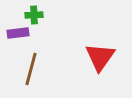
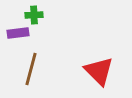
red triangle: moved 1 px left, 14 px down; rotated 20 degrees counterclockwise
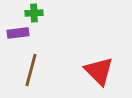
green cross: moved 2 px up
brown line: moved 1 px down
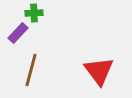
purple rectangle: rotated 40 degrees counterclockwise
red triangle: rotated 8 degrees clockwise
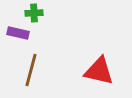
purple rectangle: rotated 60 degrees clockwise
red triangle: rotated 40 degrees counterclockwise
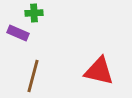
purple rectangle: rotated 10 degrees clockwise
brown line: moved 2 px right, 6 px down
